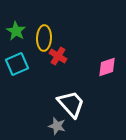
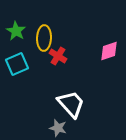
pink diamond: moved 2 px right, 16 px up
gray star: moved 1 px right, 2 px down
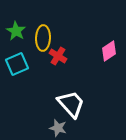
yellow ellipse: moved 1 px left
pink diamond: rotated 15 degrees counterclockwise
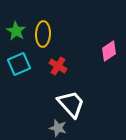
yellow ellipse: moved 4 px up
red cross: moved 10 px down
cyan square: moved 2 px right
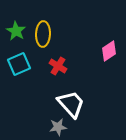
gray star: moved 1 px up; rotated 24 degrees counterclockwise
